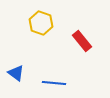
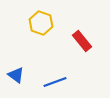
blue triangle: moved 2 px down
blue line: moved 1 px right, 1 px up; rotated 25 degrees counterclockwise
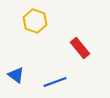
yellow hexagon: moved 6 px left, 2 px up
red rectangle: moved 2 px left, 7 px down
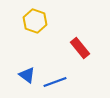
blue triangle: moved 11 px right
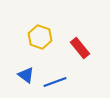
yellow hexagon: moved 5 px right, 16 px down
blue triangle: moved 1 px left
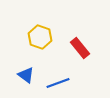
blue line: moved 3 px right, 1 px down
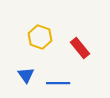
blue triangle: rotated 18 degrees clockwise
blue line: rotated 20 degrees clockwise
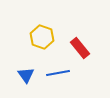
yellow hexagon: moved 2 px right
blue line: moved 10 px up; rotated 10 degrees counterclockwise
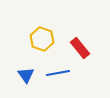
yellow hexagon: moved 2 px down
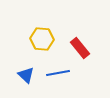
yellow hexagon: rotated 15 degrees counterclockwise
blue triangle: rotated 12 degrees counterclockwise
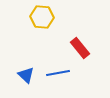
yellow hexagon: moved 22 px up
